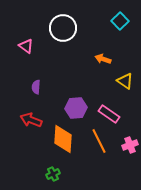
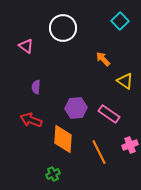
orange arrow: rotated 28 degrees clockwise
orange line: moved 11 px down
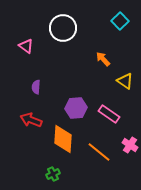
pink cross: rotated 35 degrees counterclockwise
orange line: rotated 25 degrees counterclockwise
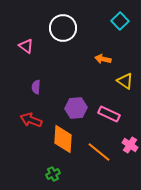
orange arrow: rotated 35 degrees counterclockwise
pink rectangle: rotated 10 degrees counterclockwise
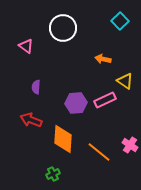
purple hexagon: moved 5 px up
pink rectangle: moved 4 px left, 14 px up; rotated 50 degrees counterclockwise
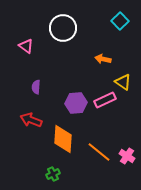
yellow triangle: moved 2 px left, 1 px down
pink cross: moved 3 px left, 11 px down
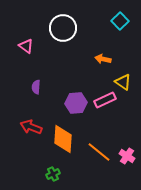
red arrow: moved 7 px down
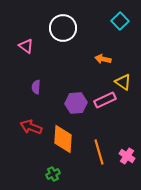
orange line: rotated 35 degrees clockwise
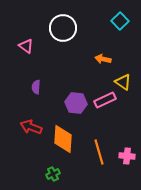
purple hexagon: rotated 10 degrees clockwise
pink cross: rotated 28 degrees counterclockwise
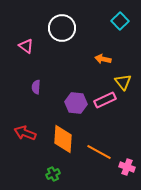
white circle: moved 1 px left
yellow triangle: rotated 18 degrees clockwise
red arrow: moved 6 px left, 6 px down
orange line: rotated 45 degrees counterclockwise
pink cross: moved 11 px down; rotated 14 degrees clockwise
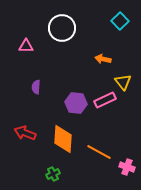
pink triangle: rotated 35 degrees counterclockwise
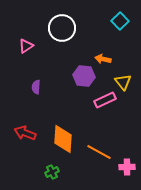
pink triangle: rotated 35 degrees counterclockwise
purple hexagon: moved 8 px right, 27 px up
pink cross: rotated 21 degrees counterclockwise
green cross: moved 1 px left, 2 px up
